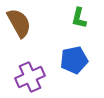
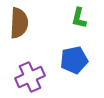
brown semicircle: rotated 32 degrees clockwise
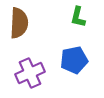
green L-shape: moved 1 px left, 1 px up
purple cross: moved 4 px up
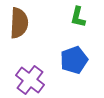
blue pentagon: rotated 8 degrees counterclockwise
purple cross: moved 7 px down; rotated 28 degrees counterclockwise
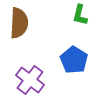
green L-shape: moved 2 px right, 2 px up
blue pentagon: rotated 20 degrees counterclockwise
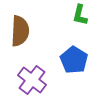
brown semicircle: moved 1 px right, 8 px down
purple cross: moved 2 px right
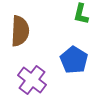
green L-shape: moved 1 px right, 1 px up
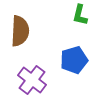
green L-shape: moved 1 px left, 1 px down
blue pentagon: rotated 24 degrees clockwise
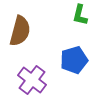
brown semicircle: rotated 12 degrees clockwise
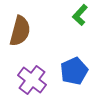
green L-shape: rotated 30 degrees clockwise
blue pentagon: moved 11 px down; rotated 8 degrees counterclockwise
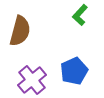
purple cross: rotated 12 degrees clockwise
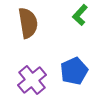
brown semicircle: moved 8 px right, 8 px up; rotated 24 degrees counterclockwise
